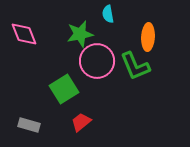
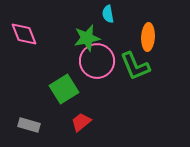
green star: moved 7 px right, 4 px down
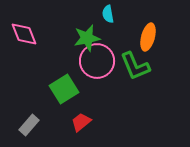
orange ellipse: rotated 12 degrees clockwise
gray rectangle: rotated 65 degrees counterclockwise
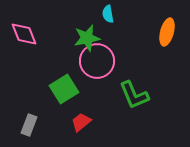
orange ellipse: moved 19 px right, 5 px up
green L-shape: moved 1 px left, 29 px down
gray rectangle: rotated 20 degrees counterclockwise
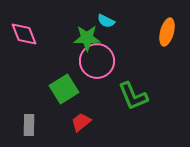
cyan semicircle: moved 2 px left, 7 px down; rotated 54 degrees counterclockwise
green star: rotated 12 degrees clockwise
green L-shape: moved 1 px left, 1 px down
gray rectangle: rotated 20 degrees counterclockwise
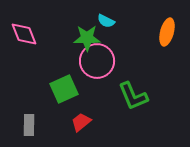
green square: rotated 8 degrees clockwise
